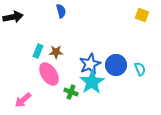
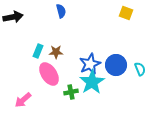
yellow square: moved 16 px left, 2 px up
green cross: rotated 32 degrees counterclockwise
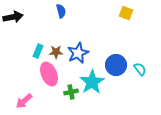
blue star: moved 12 px left, 11 px up
cyan semicircle: rotated 16 degrees counterclockwise
pink ellipse: rotated 10 degrees clockwise
pink arrow: moved 1 px right, 1 px down
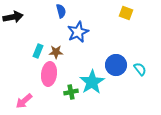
blue star: moved 21 px up
pink ellipse: rotated 30 degrees clockwise
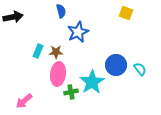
pink ellipse: moved 9 px right
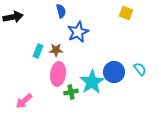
brown star: moved 2 px up
blue circle: moved 2 px left, 7 px down
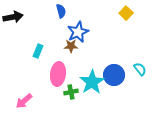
yellow square: rotated 24 degrees clockwise
brown star: moved 15 px right, 4 px up
blue circle: moved 3 px down
